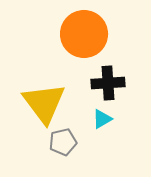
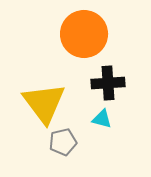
cyan triangle: rotated 45 degrees clockwise
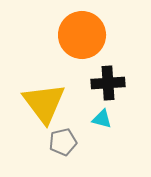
orange circle: moved 2 px left, 1 px down
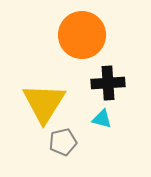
yellow triangle: rotated 9 degrees clockwise
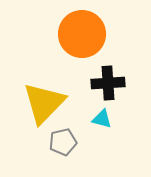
orange circle: moved 1 px up
yellow triangle: rotated 12 degrees clockwise
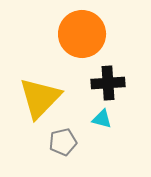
yellow triangle: moved 4 px left, 5 px up
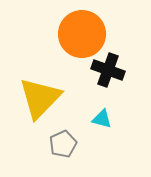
black cross: moved 13 px up; rotated 24 degrees clockwise
gray pentagon: moved 2 px down; rotated 12 degrees counterclockwise
